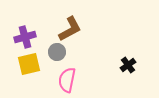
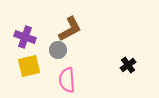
purple cross: rotated 35 degrees clockwise
gray circle: moved 1 px right, 2 px up
yellow square: moved 2 px down
pink semicircle: rotated 15 degrees counterclockwise
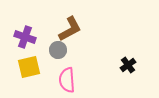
yellow square: moved 1 px down
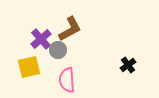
purple cross: moved 16 px right, 2 px down; rotated 30 degrees clockwise
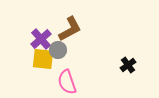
yellow square: moved 14 px right, 8 px up; rotated 20 degrees clockwise
pink semicircle: moved 2 px down; rotated 15 degrees counterclockwise
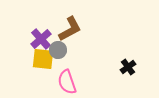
black cross: moved 2 px down
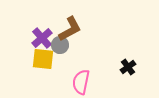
purple cross: moved 1 px right, 1 px up
gray circle: moved 2 px right, 5 px up
pink semicircle: moved 14 px right; rotated 30 degrees clockwise
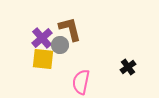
brown L-shape: rotated 76 degrees counterclockwise
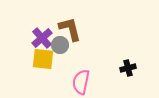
black cross: moved 1 px down; rotated 21 degrees clockwise
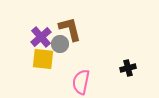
purple cross: moved 1 px left, 1 px up
gray circle: moved 1 px up
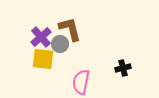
black cross: moved 5 px left
